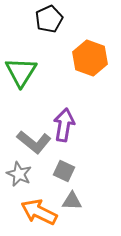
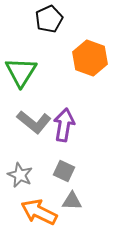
gray L-shape: moved 20 px up
gray star: moved 1 px right, 1 px down
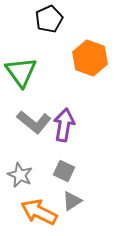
green triangle: rotated 8 degrees counterclockwise
gray triangle: rotated 35 degrees counterclockwise
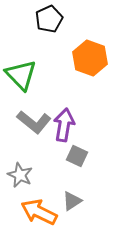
green triangle: moved 3 px down; rotated 8 degrees counterclockwise
gray square: moved 13 px right, 15 px up
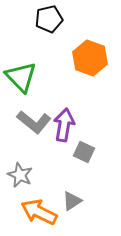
black pentagon: rotated 12 degrees clockwise
green triangle: moved 2 px down
gray square: moved 7 px right, 4 px up
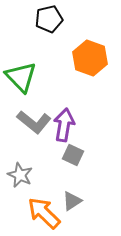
gray square: moved 11 px left, 3 px down
orange arrow: moved 5 px right, 1 px down; rotated 18 degrees clockwise
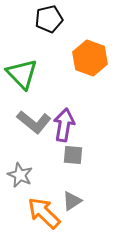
green triangle: moved 1 px right, 3 px up
gray square: rotated 20 degrees counterclockwise
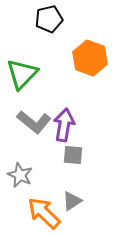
green triangle: rotated 28 degrees clockwise
